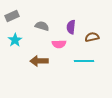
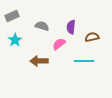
pink semicircle: rotated 144 degrees clockwise
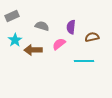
brown arrow: moved 6 px left, 11 px up
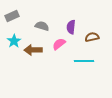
cyan star: moved 1 px left, 1 px down
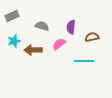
cyan star: rotated 16 degrees clockwise
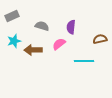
brown semicircle: moved 8 px right, 2 px down
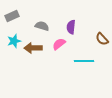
brown semicircle: moved 2 px right; rotated 120 degrees counterclockwise
brown arrow: moved 2 px up
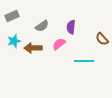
gray semicircle: rotated 128 degrees clockwise
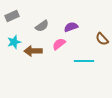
purple semicircle: rotated 64 degrees clockwise
cyan star: moved 1 px down
brown arrow: moved 3 px down
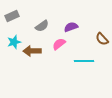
brown arrow: moved 1 px left
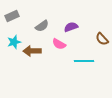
pink semicircle: rotated 112 degrees counterclockwise
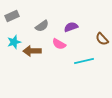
cyan line: rotated 12 degrees counterclockwise
